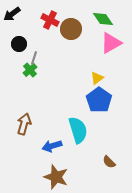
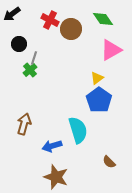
pink triangle: moved 7 px down
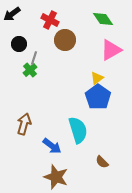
brown circle: moved 6 px left, 11 px down
blue pentagon: moved 1 px left, 3 px up
blue arrow: rotated 126 degrees counterclockwise
brown semicircle: moved 7 px left
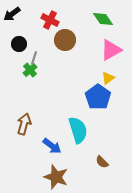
yellow triangle: moved 11 px right
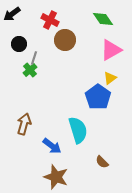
yellow triangle: moved 2 px right
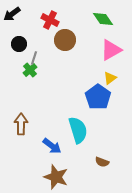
brown arrow: moved 3 px left; rotated 15 degrees counterclockwise
brown semicircle: rotated 24 degrees counterclockwise
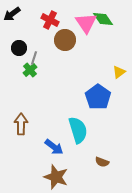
black circle: moved 4 px down
pink triangle: moved 25 px left, 27 px up; rotated 35 degrees counterclockwise
yellow triangle: moved 9 px right, 6 px up
blue arrow: moved 2 px right, 1 px down
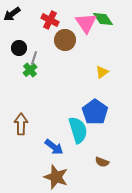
yellow triangle: moved 17 px left
blue pentagon: moved 3 px left, 15 px down
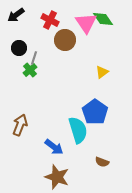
black arrow: moved 4 px right, 1 px down
brown arrow: moved 1 px left, 1 px down; rotated 20 degrees clockwise
brown star: moved 1 px right
